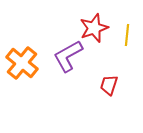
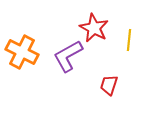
red star: rotated 24 degrees counterclockwise
yellow line: moved 2 px right, 5 px down
orange cross: moved 11 px up; rotated 12 degrees counterclockwise
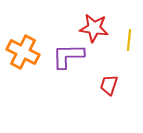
red star: rotated 20 degrees counterclockwise
orange cross: moved 1 px right
purple L-shape: rotated 28 degrees clockwise
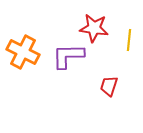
red trapezoid: moved 1 px down
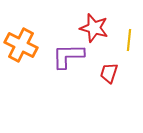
red star: rotated 8 degrees clockwise
orange cross: moved 2 px left, 7 px up
red trapezoid: moved 13 px up
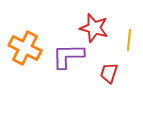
orange cross: moved 4 px right, 3 px down
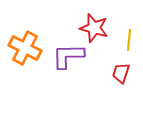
red trapezoid: moved 12 px right
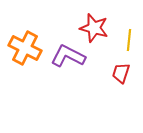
purple L-shape: rotated 28 degrees clockwise
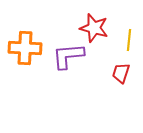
orange cross: rotated 24 degrees counterclockwise
purple L-shape: rotated 32 degrees counterclockwise
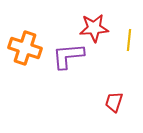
red star: rotated 20 degrees counterclockwise
orange cross: rotated 16 degrees clockwise
red trapezoid: moved 7 px left, 29 px down
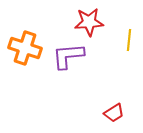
red star: moved 5 px left, 6 px up
red trapezoid: moved 11 px down; rotated 140 degrees counterclockwise
